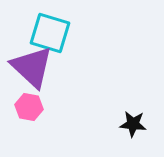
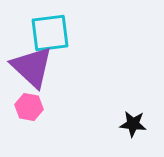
cyan square: rotated 24 degrees counterclockwise
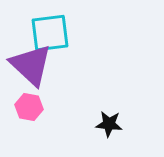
purple triangle: moved 1 px left, 2 px up
black star: moved 24 px left
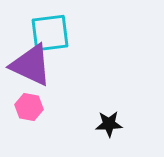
purple triangle: rotated 18 degrees counterclockwise
black star: rotated 8 degrees counterclockwise
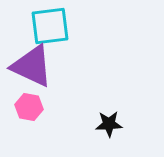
cyan square: moved 7 px up
purple triangle: moved 1 px right, 1 px down
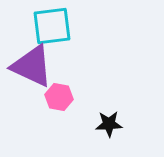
cyan square: moved 2 px right
pink hexagon: moved 30 px right, 10 px up
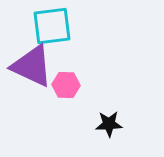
pink hexagon: moved 7 px right, 12 px up; rotated 8 degrees counterclockwise
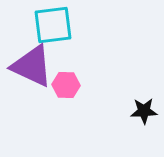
cyan square: moved 1 px right, 1 px up
black star: moved 35 px right, 13 px up
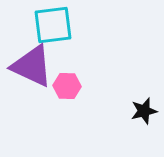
pink hexagon: moved 1 px right, 1 px down
black star: rotated 12 degrees counterclockwise
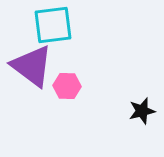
purple triangle: rotated 12 degrees clockwise
black star: moved 2 px left
